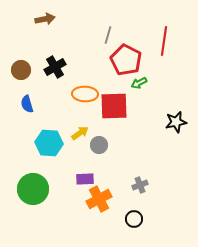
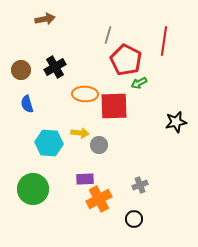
yellow arrow: rotated 42 degrees clockwise
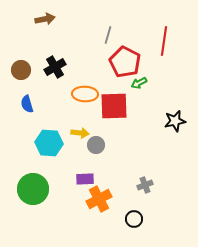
red pentagon: moved 1 px left, 2 px down
black star: moved 1 px left, 1 px up
gray circle: moved 3 px left
gray cross: moved 5 px right
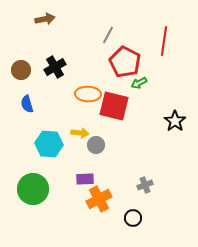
gray line: rotated 12 degrees clockwise
orange ellipse: moved 3 px right
red square: rotated 16 degrees clockwise
black star: rotated 25 degrees counterclockwise
cyan hexagon: moved 1 px down
black circle: moved 1 px left, 1 px up
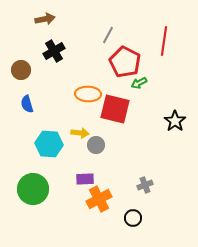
black cross: moved 1 px left, 16 px up
red square: moved 1 px right, 3 px down
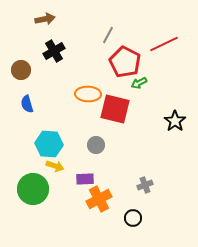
red line: moved 3 px down; rotated 56 degrees clockwise
yellow arrow: moved 25 px left, 33 px down; rotated 12 degrees clockwise
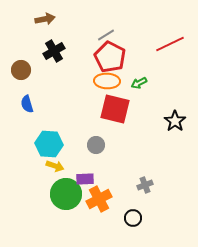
gray line: moved 2 px left; rotated 30 degrees clockwise
red line: moved 6 px right
red pentagon: moved 15 px left, 5 px up
orange ellipse: moved 19 px right, 13 px up
green circle: moved 33 px right, 5 px down
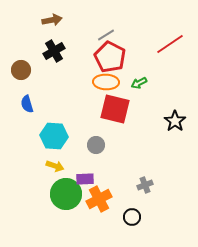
brown arrow: moved 7 px right, 1 px down
red line: rotated 8 degrees counterclockwise
orange ellipse: moved 1 px left, 1 px down
cyan hexagon: moved 5 px right, 8 px up
black circle: moved 1 px left, 1 px up
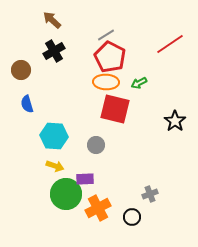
brown arrow: rotated 126 degrees counterclockwise
gray cross: moved 5 px right, 9 px down
orange cross: moved 1 px left, 9 px down
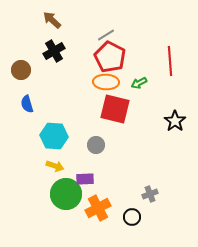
red line: moved 17 px down; rotated 60 degrees counterclockwise
